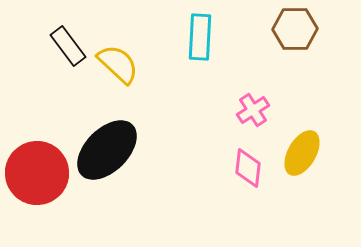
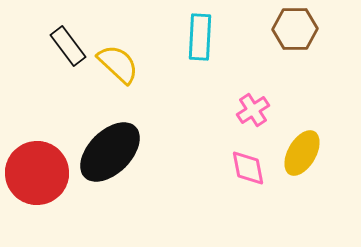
black ellipse: moved 3 px right, 2 px down
pink diamond: rotated 18 degrees counterclockwise
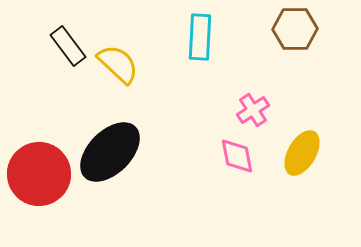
pink diamond: moved 11 px left, 12 px up
red circle: moved 2 px right, 1 px down
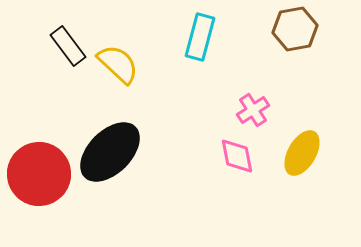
brown hexagon: rotated 9 degrees counterclockwise
cyan rectangle: rotated 12 degrees clockwise
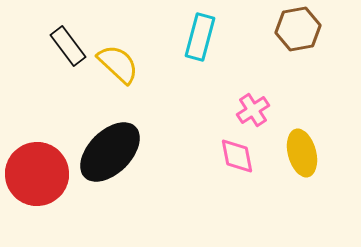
brown hexagon: moved 3 px right
yellow ellipse: rotated 45 degrees counterclockwise
red circle: moved 2 px left
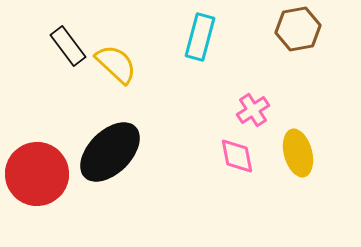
yellow semicircle: moved 2 px left
yellow ellipse: moved 4 px left
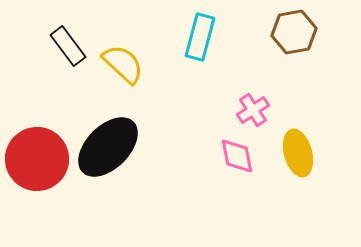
brown hexagon: moved 4 px left, 3 px down
yellow semicircle: moved 7 px right
black ellipse: moved 2 px left, 5 px up
red circle: moved 15 px up
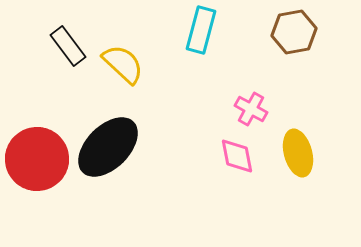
cyan rectangle: moved 1 px right, 7 px up
pink cross: moved 2 px left, 1 px up; rotated 28 degrees counterclockwise
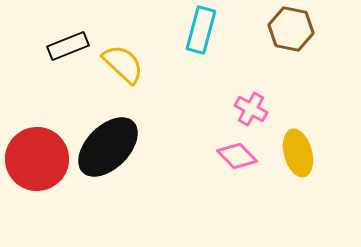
brown hexagon: moved 3 px left, 3 px up; rotated 21 degrees clockwise
black rectangle: rotated 75 degrees counterclockwise
pink diamond: rotated 33 degrees counterclockwise
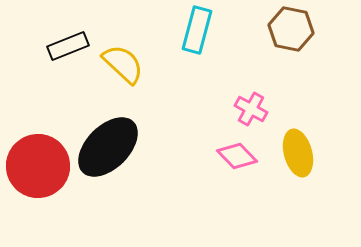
cyan rectangle: moved 4 px left
red circle: moved 1 px right, 7 px down
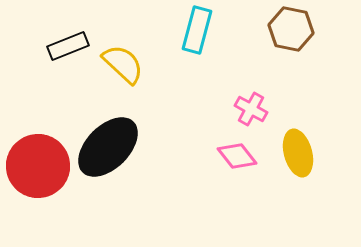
pink diamond: rotated 6 degrees clockwise
